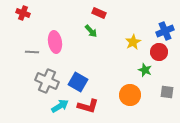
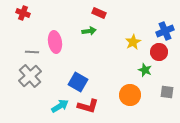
green arrow: moved 2 px left; rotated 56 degrees counterclockwise
gray cross: moved 17 px left, 5 px up; rotated 25 degrees clockwise
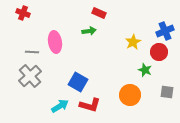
red L-shape: moved 2 px right, 1 px up
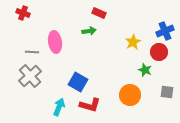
cyan arrow: moved 1 px left, 1 px down; rotated 36 degrees counterclockwise
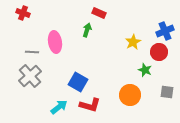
green arrow: moved 2 px left, 1 px up; rotated 64 degrees counterclockwise
cyan arrow: rotated 30 degrees clockwise
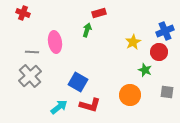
red rectangle: rotated 40 degrees counterclockwise
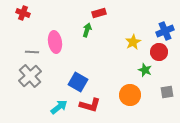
gray square: rotated 16 degrees counterclockwise
